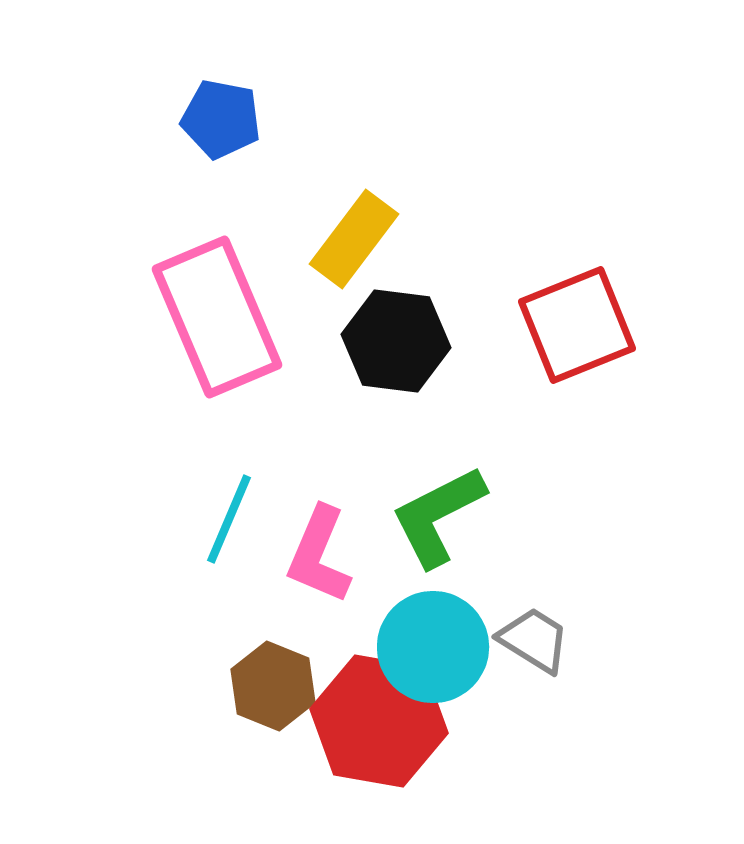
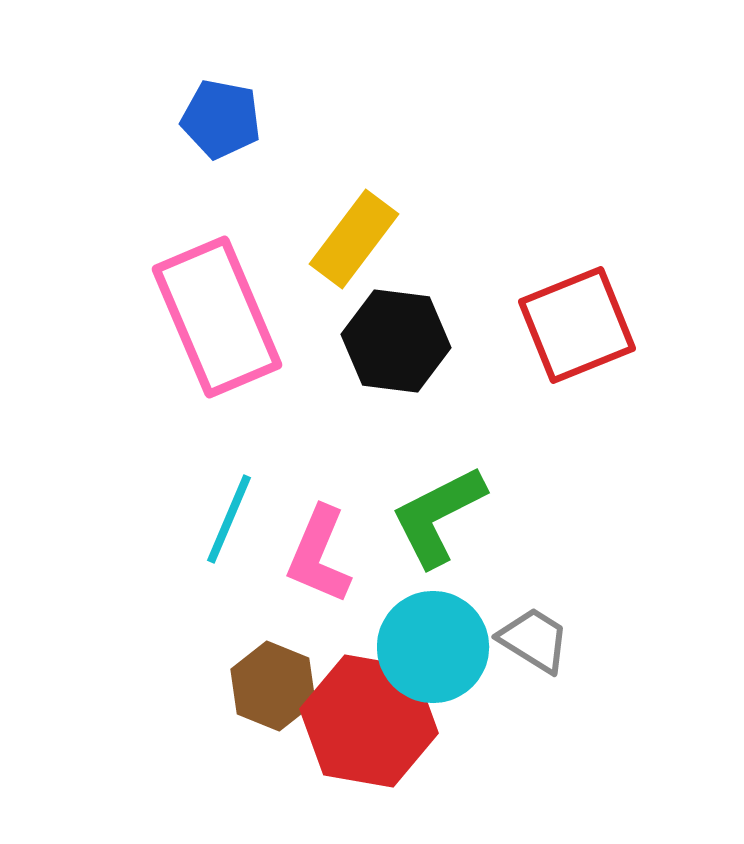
red hexagon: moved 10 px left
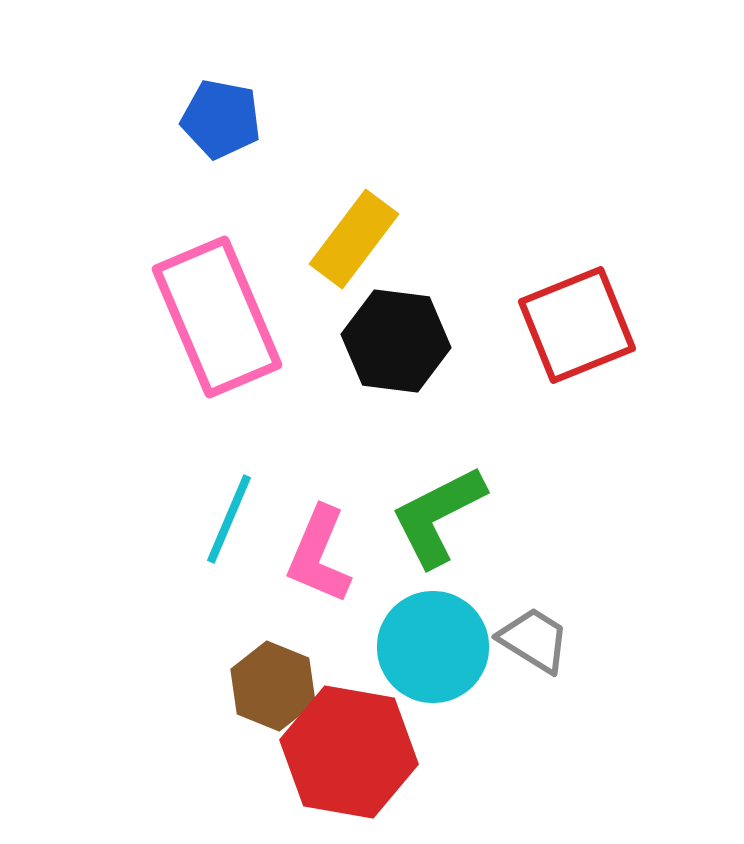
red hexagon: moved 20 px left, 31 px down
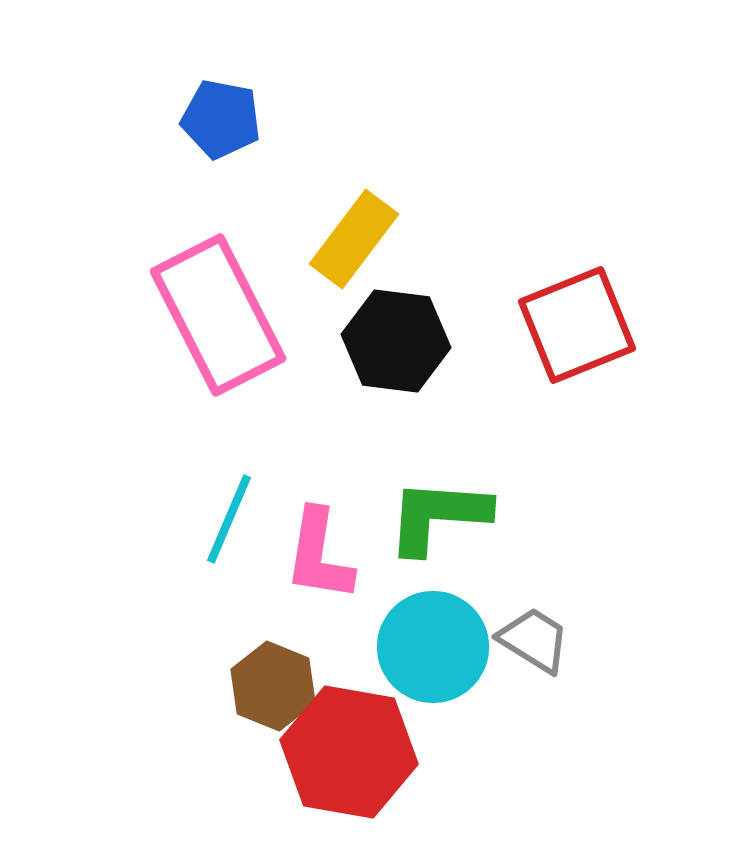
pink rectangle: moved 1 px right, 2 px up; rotated 4 degrees counterclockwise
green L-shape: rotated 31 degrees clockwise
pink L-shape: rotated 14 degrees counterclockwise
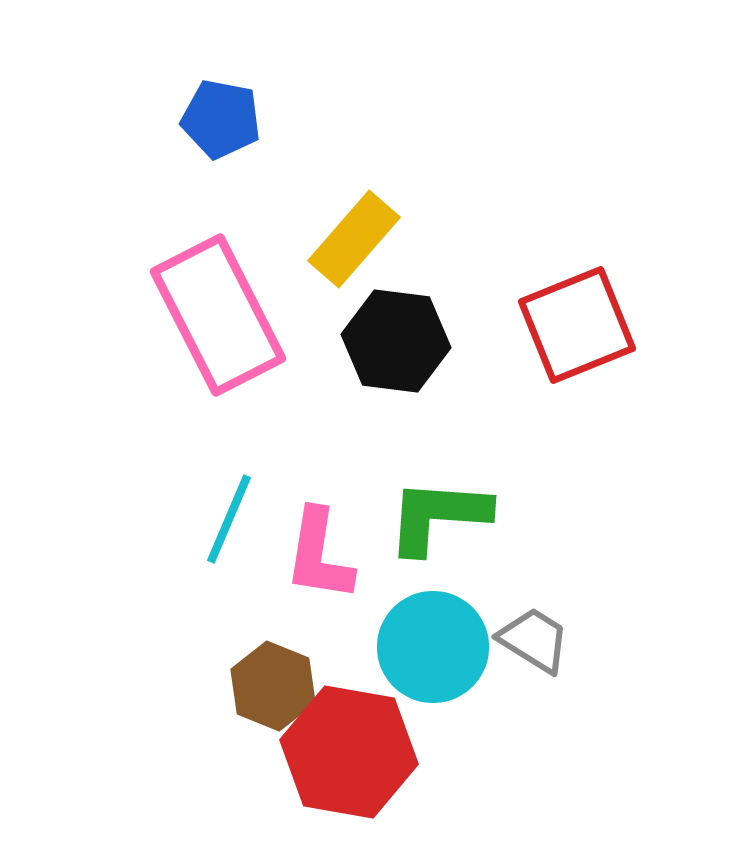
yellow rectangle: rotated 4 degrees clockwise
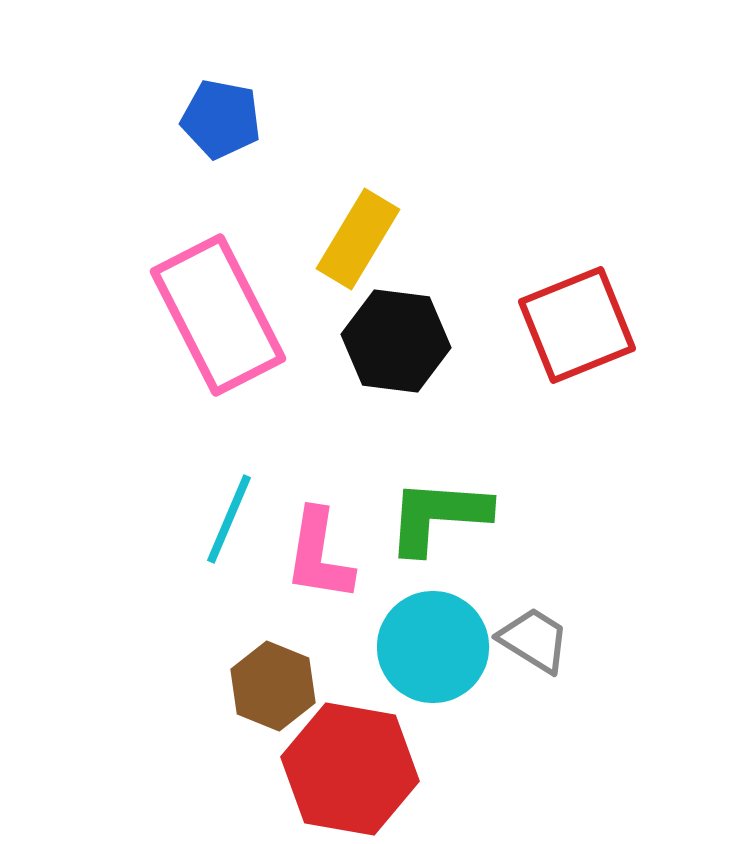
yellow rectangle: moved 4 px right; rotated 10 degrees counterclockwise
red hexagon: moved 1 px right, 17 px down
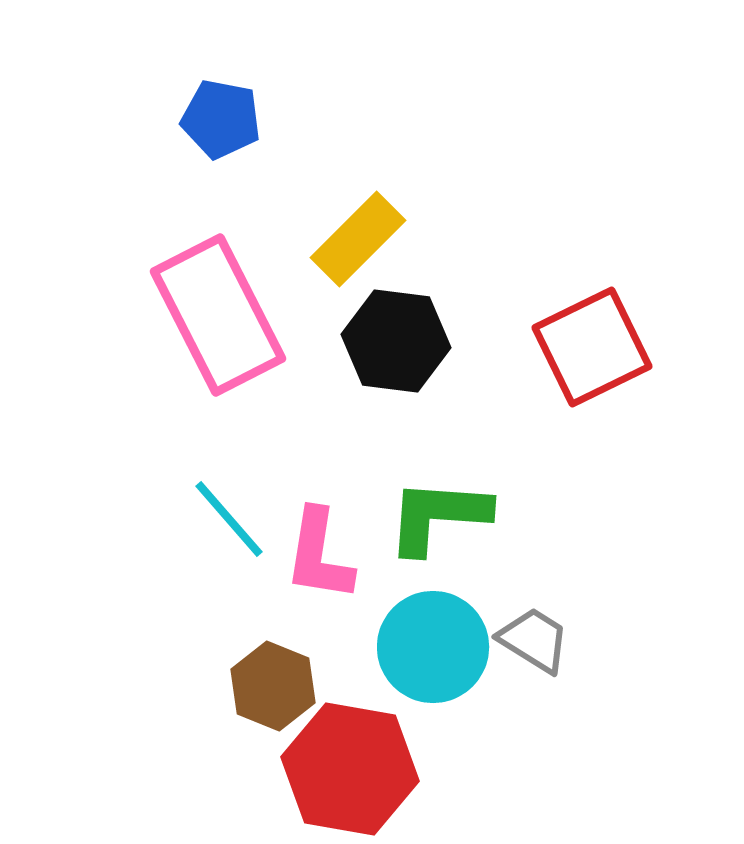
yellow rectangle: rotated 14 degrees clockwise
red square: moved 15 px right, 22 px down; rotated 4 degrees counterclockwise
cyan line: rotated 64 degrees counterclockwise
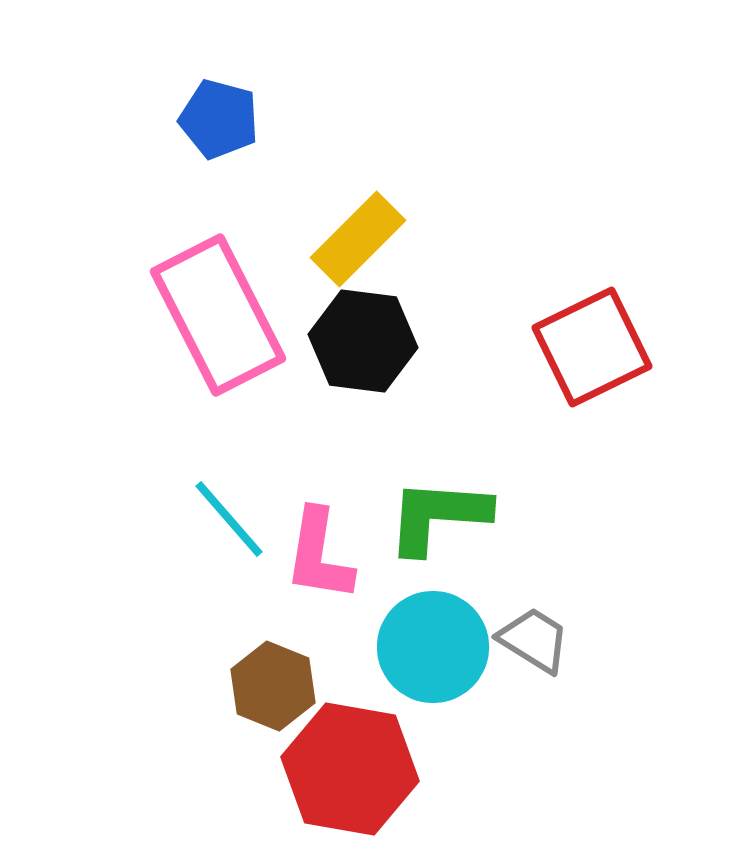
blue pentagon: moved 2 px left; rotated 4 degrees clockwise
black hexagon: moved 33 px left
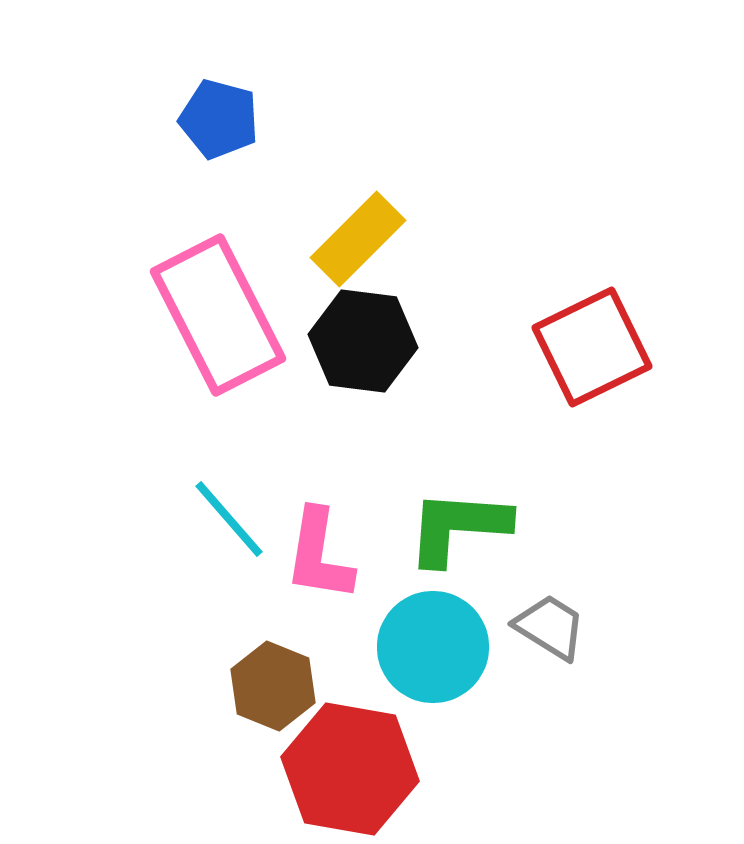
green L-shape: moved 20 px right, 11 px down
gray trapezoid: moved 16 px right, 13 px up
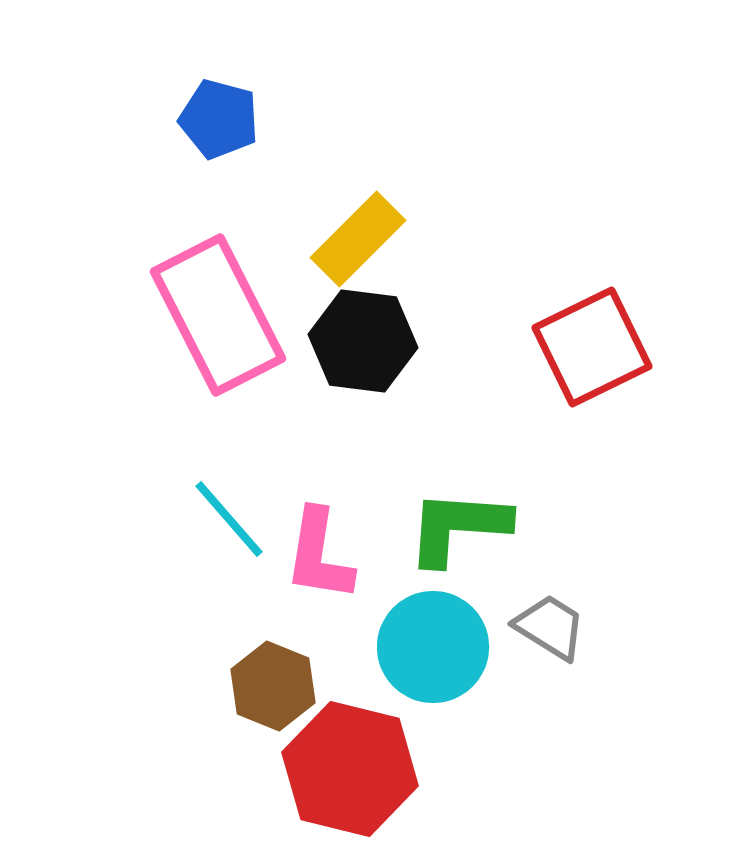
red hexagon: rotated 4 degrees clockwise
